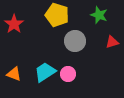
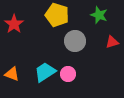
orange triangle: moved 2 px left
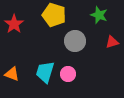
yellow pentagon: moved 3 px left
cyan trapezoid: rotated 40 degrees counterclockwise
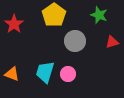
yellow pentagon: rotated 20 degrees clockwise
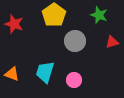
red star: rotated 18 degrees counterclockwise
pink circle: moved 6 px right, 6 px down
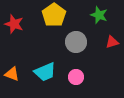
gray circle: moved 1 px right, 1 px down
cyan trapezoid: rotated 130 degrees counterclockwise
pink circle: moved 2 px right, 3 px up
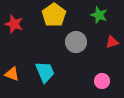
cyan trapezoid: rotated 90 degrees counterclockwise
pink circle: moved 26 px right, 4 px down
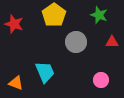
red triangle: rotated 16 degrees clockwise
orange triangle: moved 4 px right, 9 px down
pink circle: moved 1 px left, 1 px up
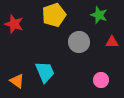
yellow pentagon: rotated 15 degrees clockwise
gray circle: moved 3 px right
orange triangle: moved 1 px right, 2 px up; rotated 14 degrees clockwise
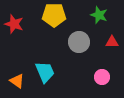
yellow pentagon: rotated 20 degrees clockwise
pink circle: moved 1 px right, 3 px up
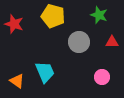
yellow pentagon: moved 1 px left, 1 px down; rotated 15 degrees clockwise
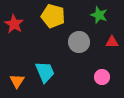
red star: rotated 12 degrees clockwise
orange triangle: rotated 28 degrees clockwise
